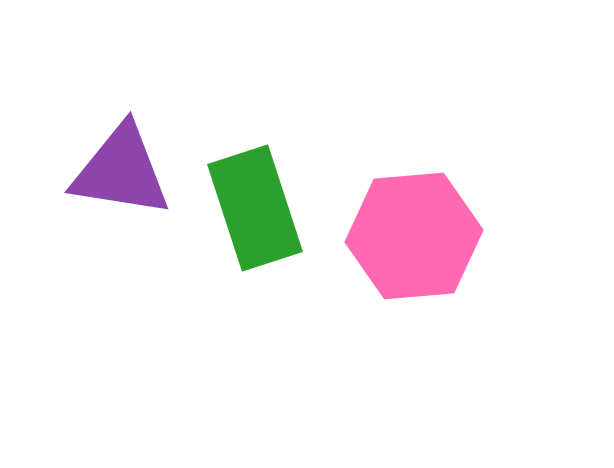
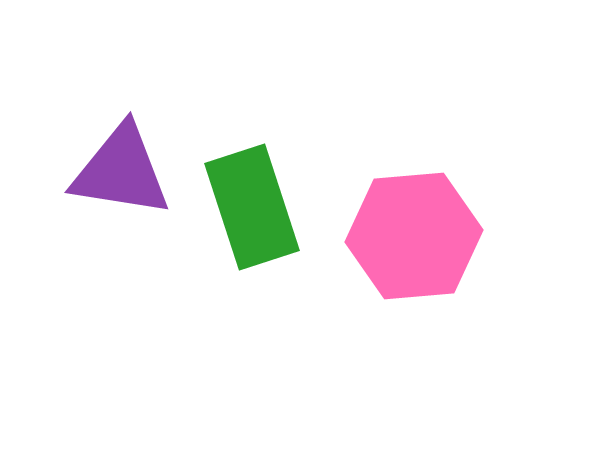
green rectangle: moved 3 px left, 1 px up
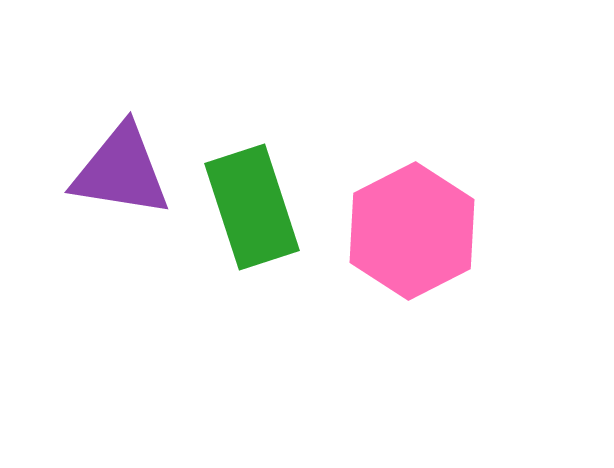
pink hexagon: moved 2 px left, 5 px up; rotated 22 degrees counterclockwise
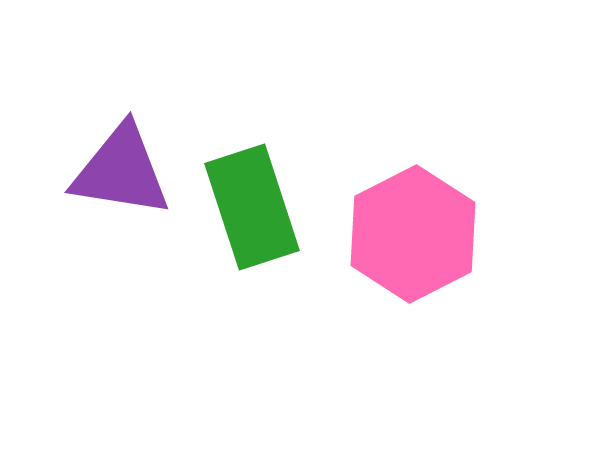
pink hexagon: moved 1 px right, 3 px down
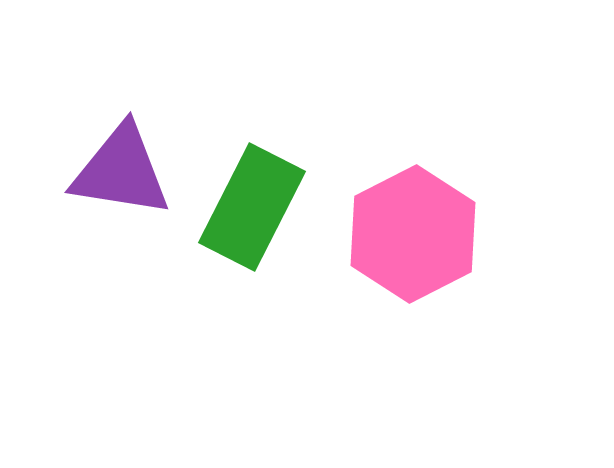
green rectangle: rotated 45 degrees clockwise
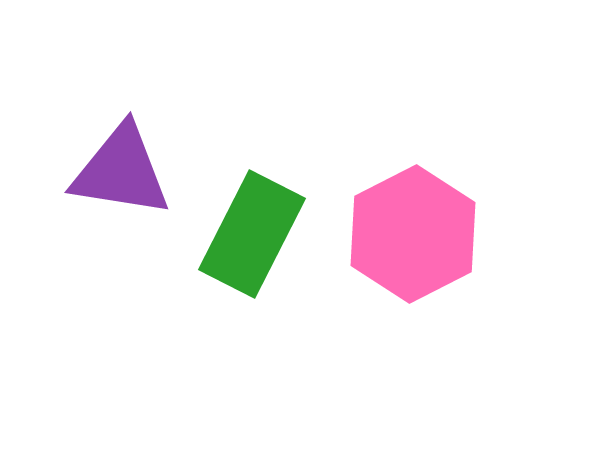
green rectangle: moved 27 px down
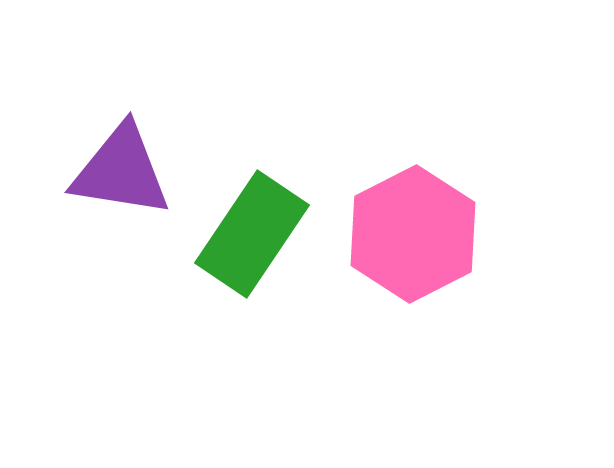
green rectangle: rotated 7 degrees clockwise
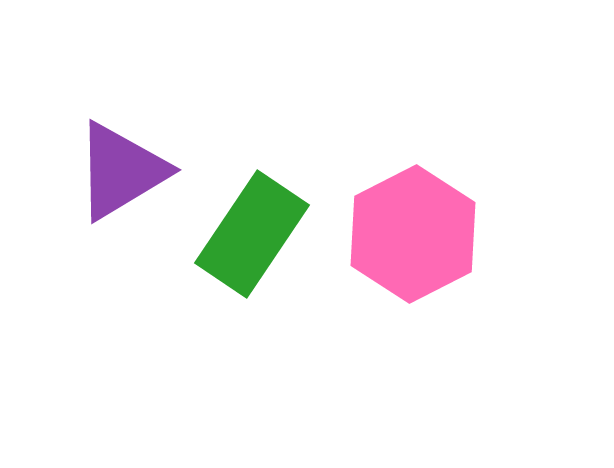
purple triangle: rotated 40 degrees counterclockwise
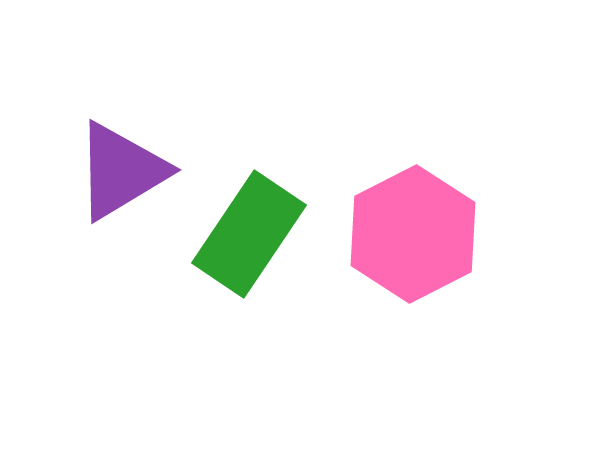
green rectangle: moved 3 px left
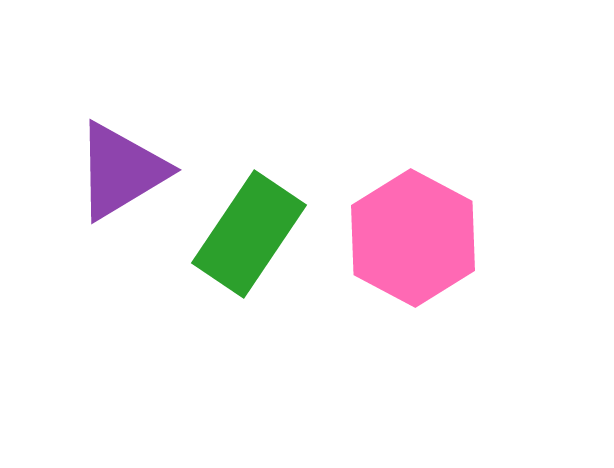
pink hexagon: moved 4 px down; rotated 5 degrees counterclockwise
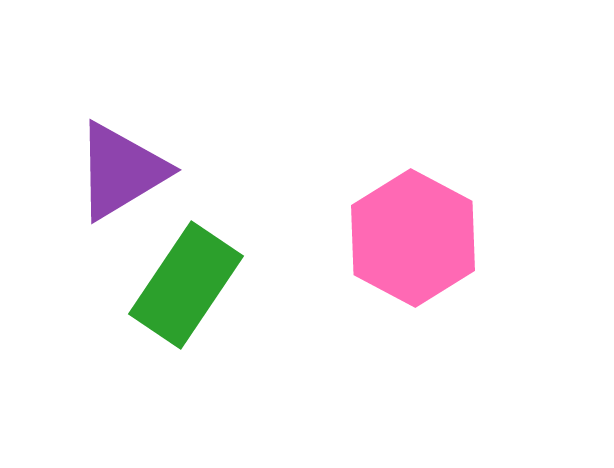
green rectangle: moved 63 px left, 51 px down
